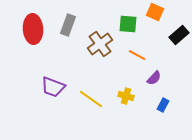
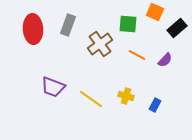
black rectangle: moved 2 px left, 7 px up
purple semicircle: moved 11 px right, 18 px up
blue rectangle: moved 8 px left
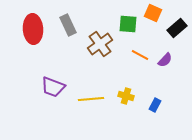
orange square: moved 2 px left, 1 px down
gray rectangle: rotated 45 degrees counterclockwise
orange line: moved 3 px right
yellow line: rotated 40 degrees counterclockwise
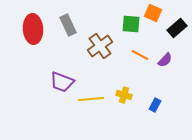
green square: moved 3 px right
brown cross: moved 2 px down
purple trapezoid: moved 9 px right, 5 px up
yellow cross: moved 2 px left, 1 px up
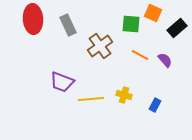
red ellipse: moved 10 px up
purple semicircle: rotated 84 degrees counterclockwise
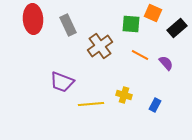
purple semicircle: moved 1 px right, 3 px down
yellow line: moved 5 px down
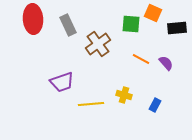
black rectangle: rotated 36 degrees clockwise
brown cross: moved 2 px left, 2 px up
orange line: moved 1 px right, 4 px down
purple trapezoid: rotated 40 degrees counterclockwise
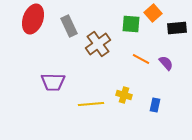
orange square: rotated 24 degrees clockwise
red ellipse: rotated 24 degrees clockwise
gray rectangle: moved 1 px right, 1 px down
purple trapezoid: moved 9 px left; rotated 20 degrees clockwise
blue rectangle: rotated 16 degrees counterclockwise
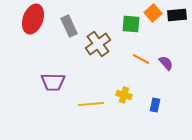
black rectangle: moved 13 px up
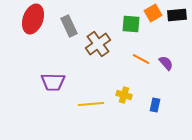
orange square: rotated 12 degrees clockwise
